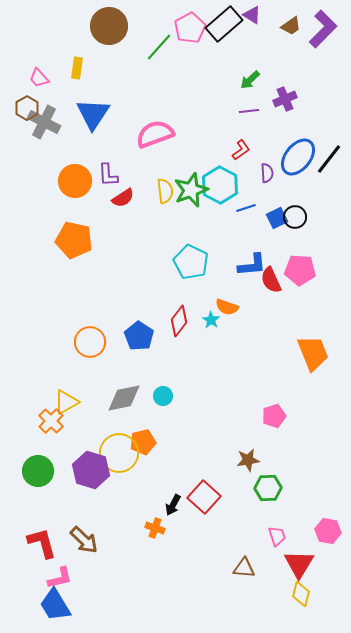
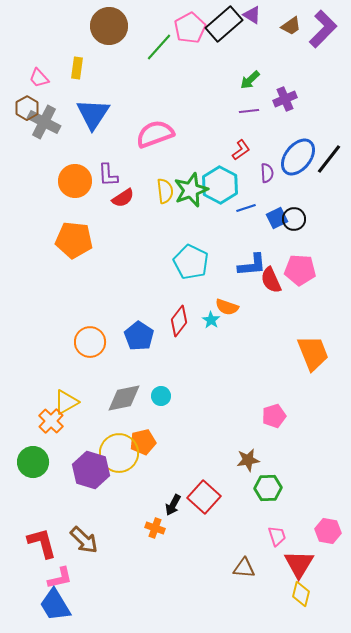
black circle at (295, 217): moved 1 px left, 2 px down
orange pentagon at (74, 240): rotated 6 degrees counterclockwise
cyan circle at (163, 396): moved 2 px left
green circle at (38, 471): moved 5 px left, 9 px up
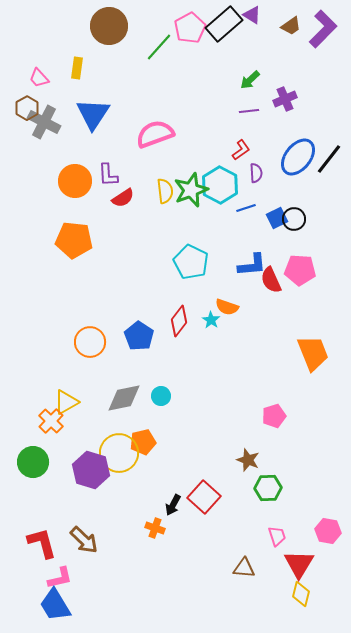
purple semicircle at (267, 173): moved 11 px left
brown star at (248, 460): rotated 30 degrees clockwise
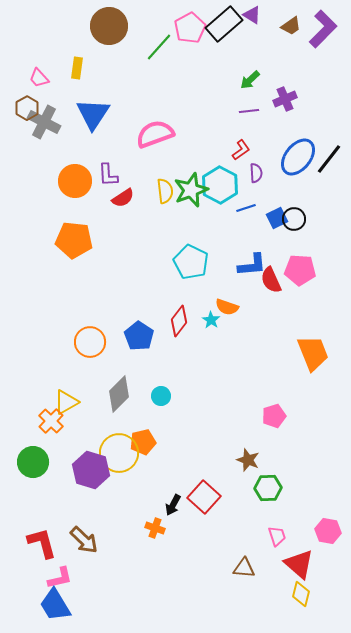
gray diamond at (124, 398): moved 5 px left, 4 px up; rotated 33 degrees counterclockwise
red triangle at (299, 564): rotated 20 degrees counterclockwise
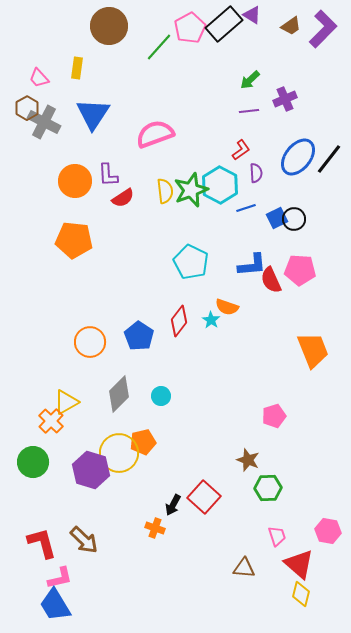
orange trapezoid at (313, 353): moved 3 px up
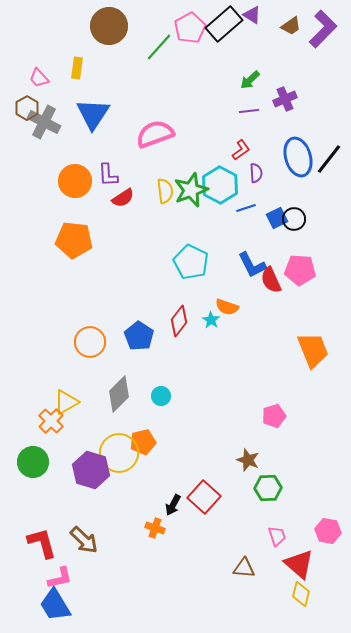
blue ellipse at (298, 157): rotated 54 degrees counterclockwise
blue L-shape at (252, 265): rotated 68 degrees clockwise
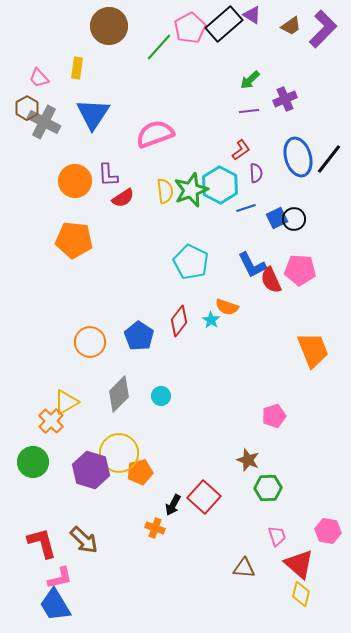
orange pentagon at (143, 442): moved 3 px left, 30 px down
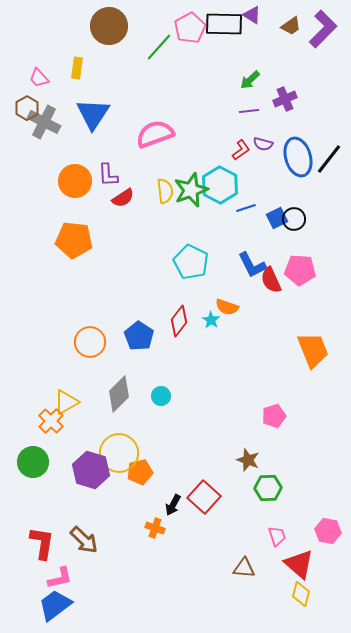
black rectangle at (224, 24): rotated 42 degrees clockwise
purple semicircle at (256, 173): moved 7 px right, 29 px up; rotated 108 degrees clockwise
red L-shape at (42, 543): rotated 24 degrees clockwise
blue trapezoid at (55, 605): rotated 84 degrees clockwise
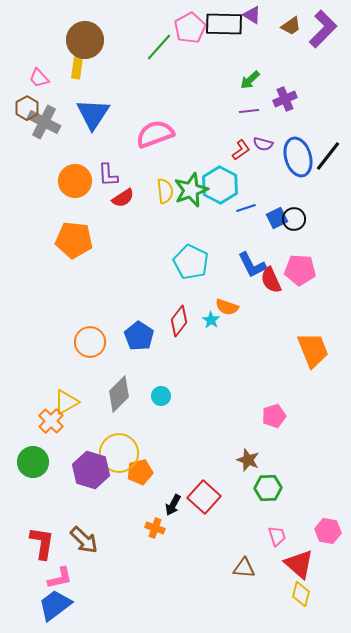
brown circle at (109, 26): moved 24 px left, 14 px down
black line at (329, 159): moved 1 px left, 3 px up
